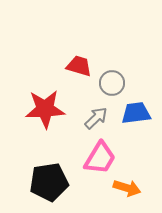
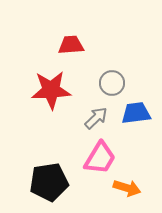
red trapezoid: moved 8 px left, 21 px up; rotated 20 degrees counterclockwise
red star: moved 6 px right, 19 px up
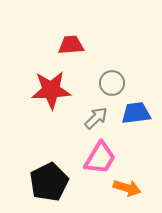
black pentagon: rotated 18 degrees counterclockwise
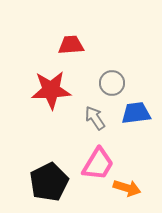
gray arrow: moved 1 px left; rotated 80 degrees counterclockwise
pink trapezoid: moved 2 px left, 6 px down
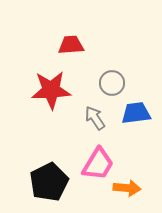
orange arrow: rotated 12 degrees counterclockwise
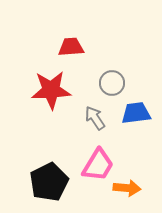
red trapezoid: moved 2 px down
pink trapezoid: moved 1 px down
